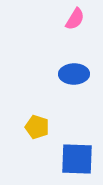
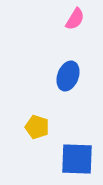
blue ellipse: moved 6 px left, 2 px down; rotated 68 degrees counterclockwise
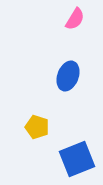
blue square: rotated 24 degrees counterclockwise
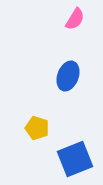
yellow pentagon: moved 1 px down
blue square: moved 2 px left
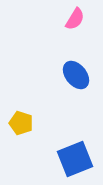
blue ellipse: moved 8 px right, 1 px up; rotated 60 degrees counterclockwise
yellow pentagon: moved 16 px left, 5 px up
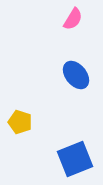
pink semicircle: moved 2 px left
yellow pentagon: moved 1 px left, 1 px up
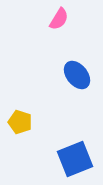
pink semicircle: moved 14 px left
blue ellipse: moved 1 px right
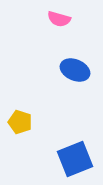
pink semicircle: rotated 75 degrees clockwise
blue ellipse: moved 2 px left, 5 px up; rotated 28 degrees counterclockwise
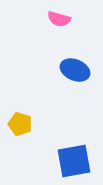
yellow pentagon: moved 2 px down
blue square: moved 1 px left, 2 px down; rotated 12 degrees clockwise
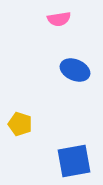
pink semicircle: rotated 25 degrees counterclockwise
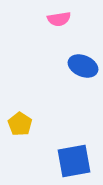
blue ellipse: moved 8 px right, 4 px up
yellow pentagon: rotated 15 degrees clockwise
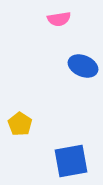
blue square: moved 3 px left
